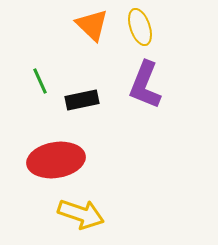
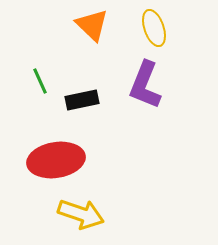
yellow ellipse: moved 14 px right, 1 px down
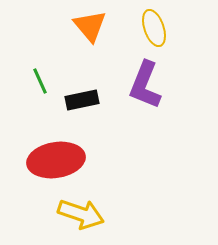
orange triangle: moved 2 px left, 1 px down; rotated 6 degrees clockwise
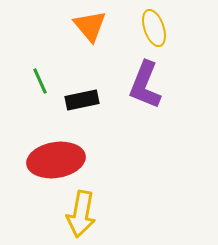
yellow arrow: rotated 81 degrees clockwise
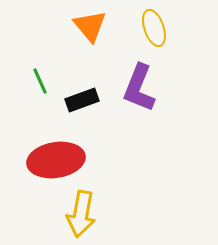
purple L-shape: moved 6 px left, 3 px down
black rectangle: rotated 8 degrees counterclockwise
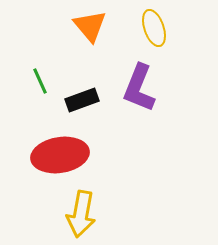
red ellipse: moved 4 px right, 5 px up
